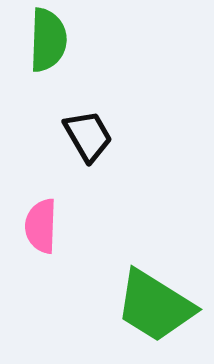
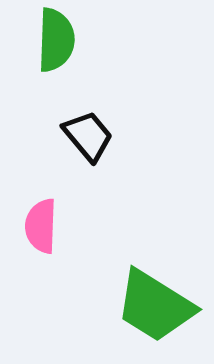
green semicircle: moved 8 px right
black trapezoid: rotated 10 degrees counterclockwise
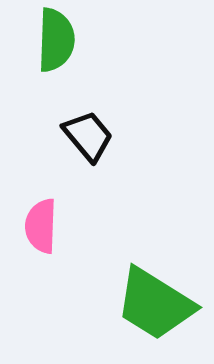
green trapezoid: moved 2 px up
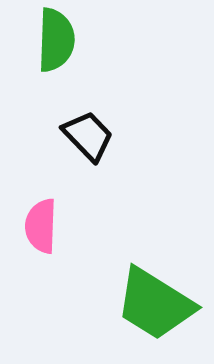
black trapezoid: rotated 4 degrees counterclockwise
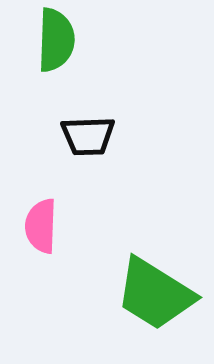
black trapezoid: rotated 132 degrees clockwise
green trapezoid: moved 10 px up
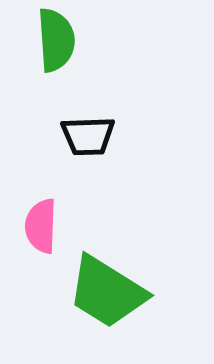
green semicircle: rotated 6 degrees counterclockwise
green trapezoid: moved 48 px left, 2 px up
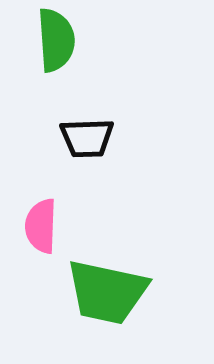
black trapezoid: moved 1 px left, 2 px down
green trapezoid: rotated 20 degrees counterclockwise
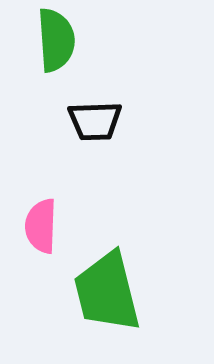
black trapezoid: moved 8 px right, 17 px up
green trapezoid: rotated 64 degrees clockwise
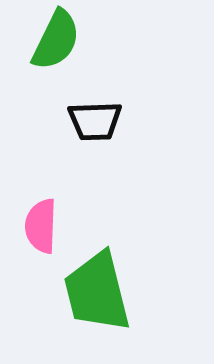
green semicircle: rotated 30 degrees clockwise
green trapezoid: moved 10 px left
